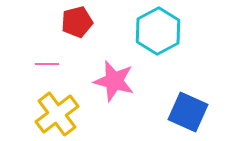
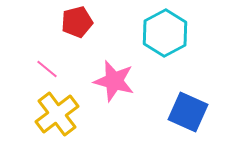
cyan hexagon: moved 7 px right, 2 px down
pink line: moved 5 px down; rotated 40 degrees clockwise
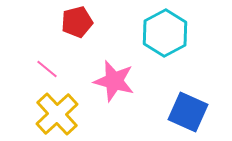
yellow cross: rotated 6 degrees counterclockwise
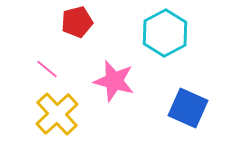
blue square: moved 4 px up
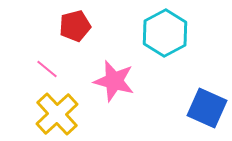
red pentagon: moved 2 px left, 4 px down
blue square: moved 19 px right
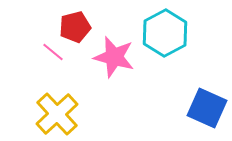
red pentagon: moved 1 px down
pink line: moved 6 px right, 17 px up
pink star: moved 24 px up
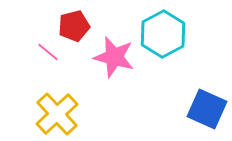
red pentagon: moved 1 px left, 1 px up
cyan hexagon: moved 2 px left, 1 px down
pink line: moved 5 px left
blue square: moved 1 px down
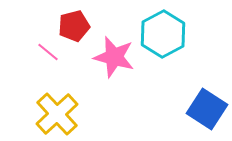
blue square: rotated 9 degrees clockwise
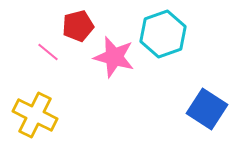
red pentagon: moved 4 px right
cyan hexagon: rotated 9 degrees clockwise
yellow cross: moved 22 px left, 1 px down; rotated 21 degrees counterclockwise
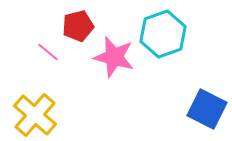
blue square: rotated 6 degrees counterclockwise
yellow cross: rotated 15 degrees clockwise
